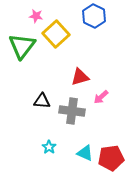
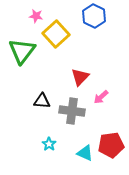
green triangle: moved 5 px down
red triangle: rotated 30 degrees counterclockwise
cyan star: moved 3 px up
red pentagon: moved 13 px up
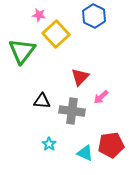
pink star: moved 3 px right, 1 px up
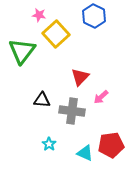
black triangle: moved 1 px up
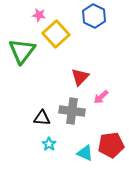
black triangle: moved 18 px down
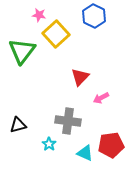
pink arrow: moved 1 px down; rotated 14 degrees clockwise
gray cross: moved 4 px left, 10 px down
black triangle: moved 24 px left, 7 px down; rotated 18 degrees counterclockwise
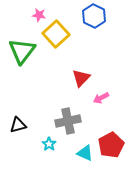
red triangle: moved 1 px right, 1 px down
gray cross: rotated 20 degrees counterclockwise
red pentagon: rotated 20 degrees counterclockwise
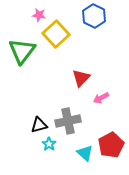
black triangle: moved 21 px right
cyan triangle: rotated 18 degrees clockwise
